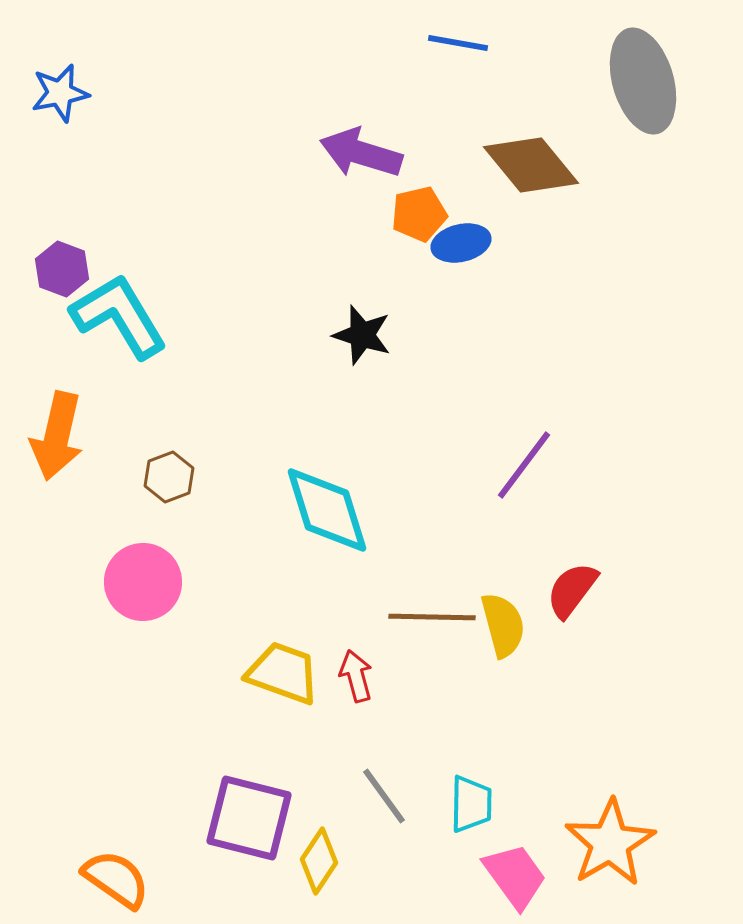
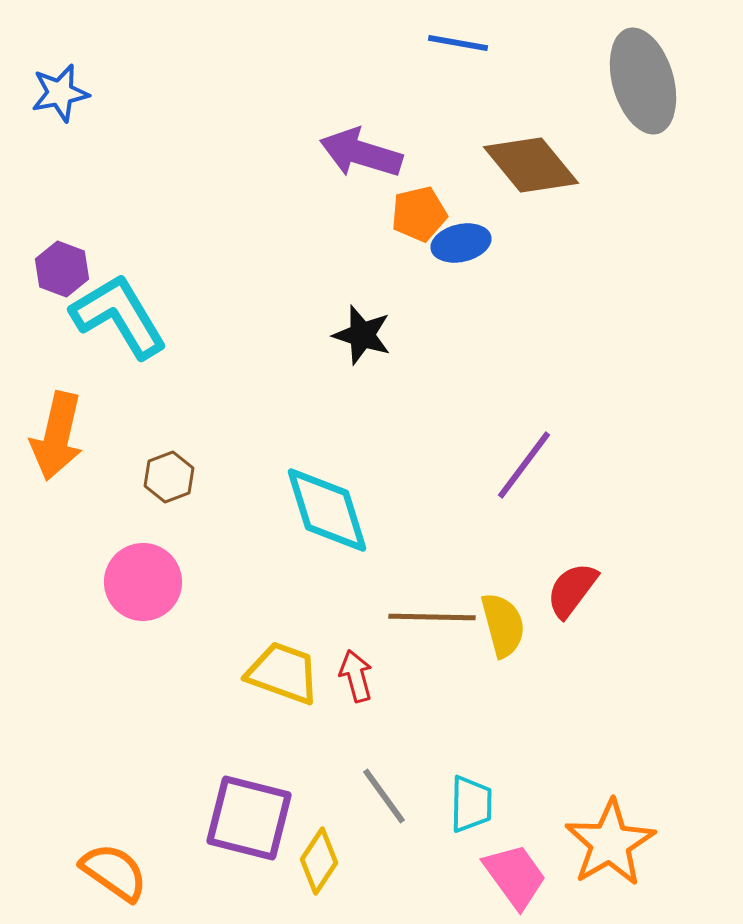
orange semicircle: moved 2 px left, 7 px up
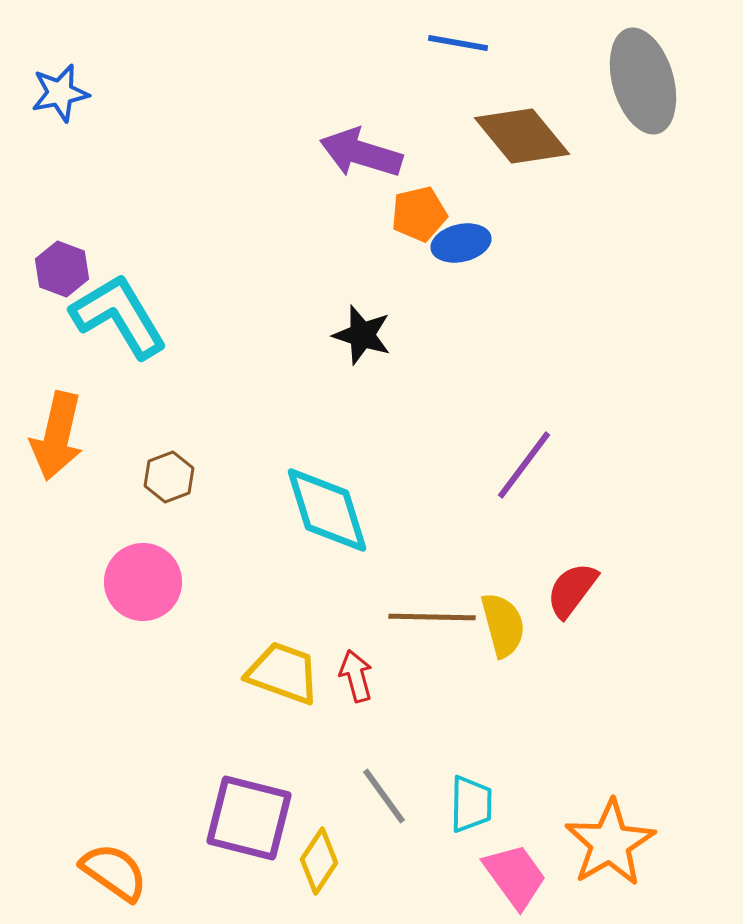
brown diamond: moved 9 px left, 29 px up
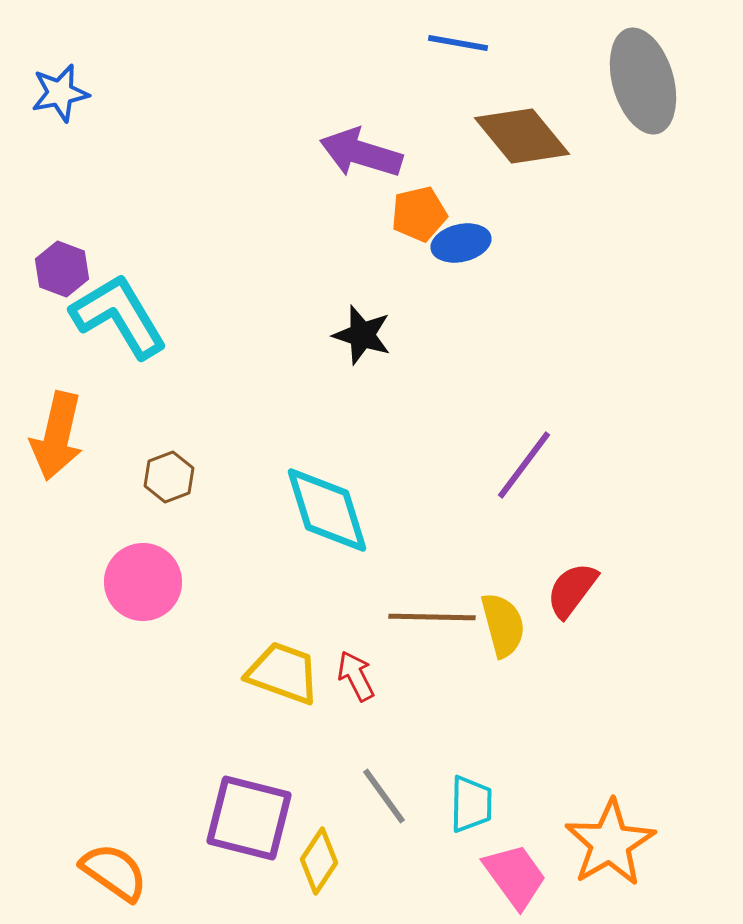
red arrow: rotated 12 degrees counterclockwise
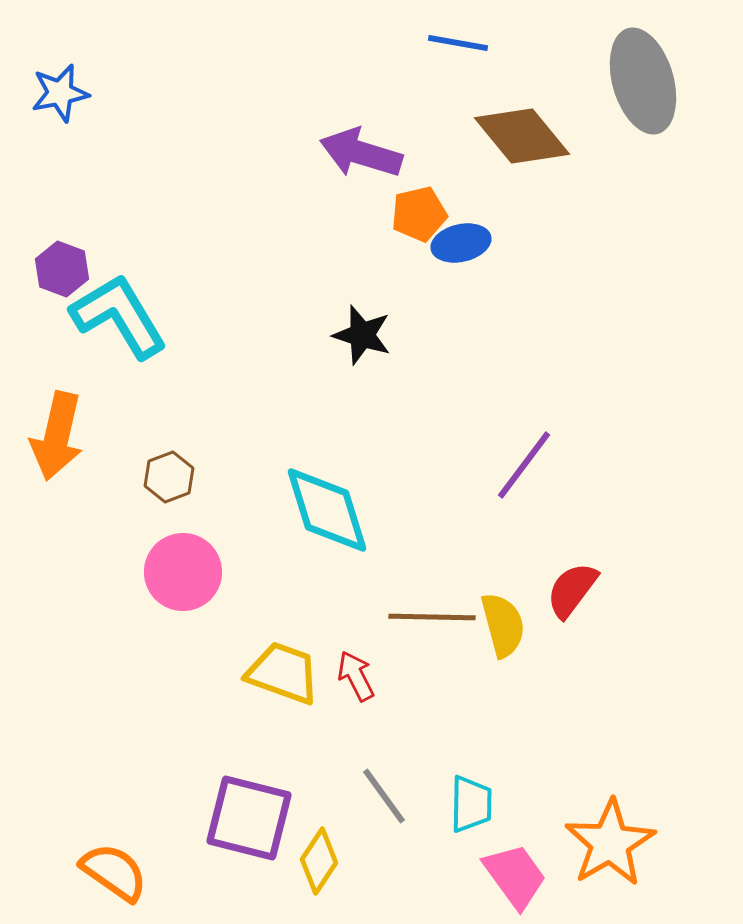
pink circle: moved 40 px right, 10 px up
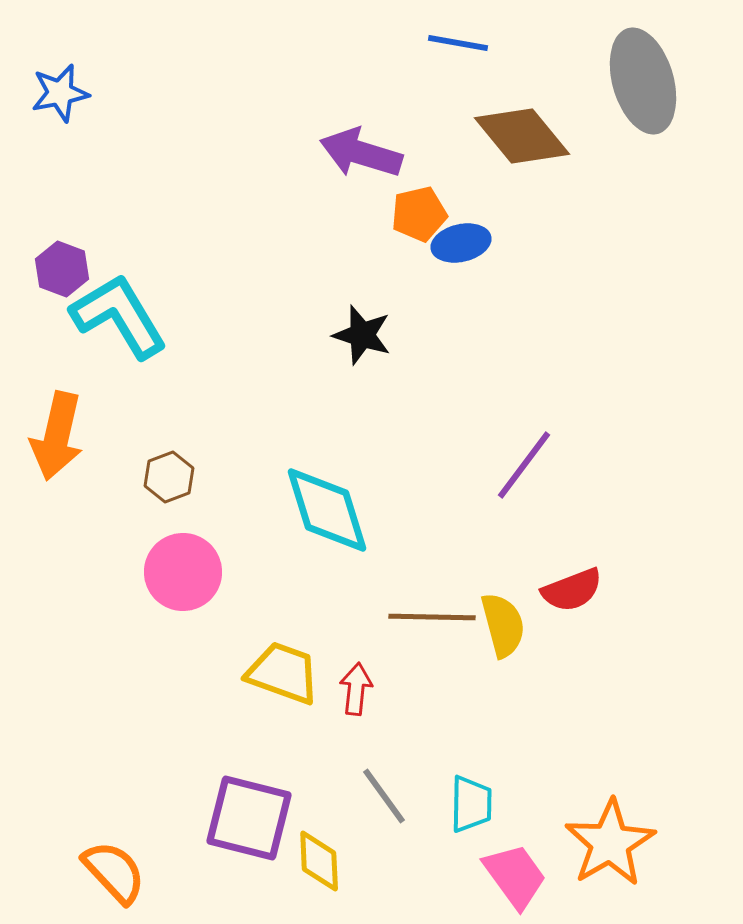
red semicircle: rotated 148 degrees counterclockwise
red arrow: moved 13 px down; rotated 33 degrees clockwise
yellow diamond: rotated 36 degrees counterclockwise
orange semicircle: rotated 12 degrees clockwise
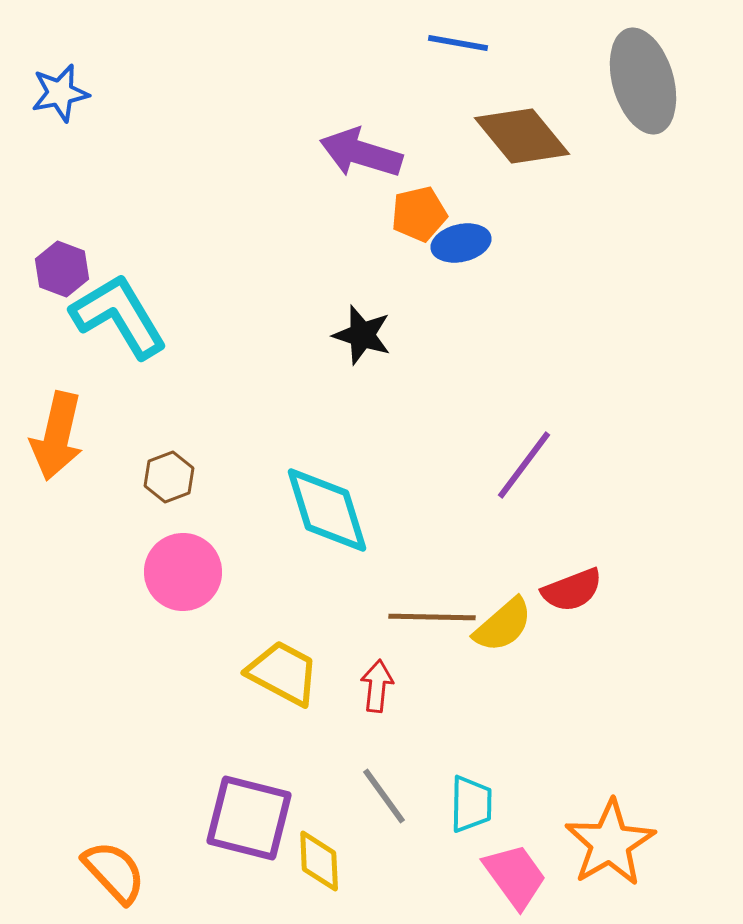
yellow semicircle: rotated 64 degrees clockwise
yellow trapezoid: rotated 8 degrees clockwise
red arrow: moved 21 px right, 3 px up
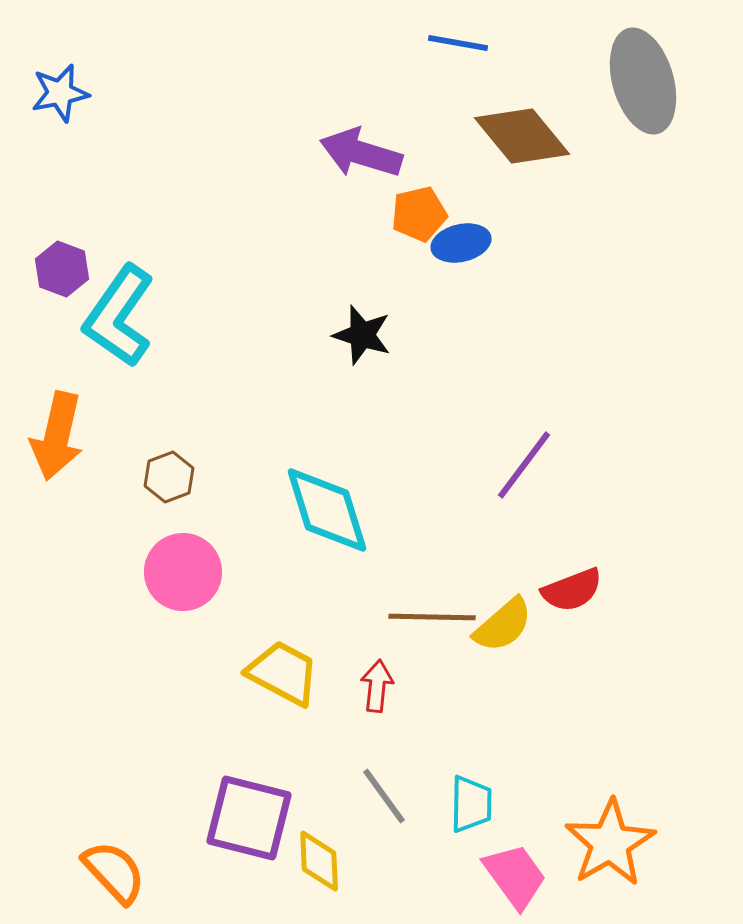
cyan L-shape: rotated 114 degrees counterclockwise
